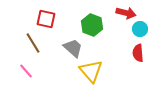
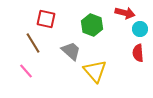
red arrow: moved 1 px left
gray trapezoid: moved 2 px left, 3 px down
yellow triangle: moved 4 px right
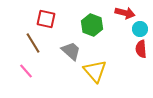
red semicircle: moved 3 px right, 4 px up
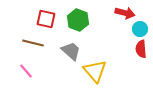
green hexagon: moved 14 px left, 5 px up
brown line: rotated 45 degrees counterclockwise
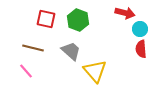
brown line: moved 5 px down
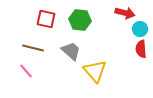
green hexagon: moved 2 px right; rotated 15 degrees counterclockwise
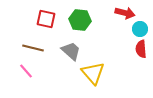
yellow triangle: moved 2 px left, 2 px down
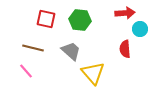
red arrow: rotated 18 degrees counterclockwise
red semicircle: moved 16 px left
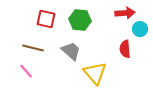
yellow triangle: moved 2 px right
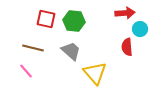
green hexagon: moved 6 px left, 1 px down
red semicircle: moved 2 px right, 2 px up
